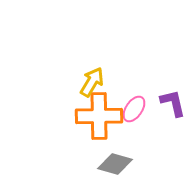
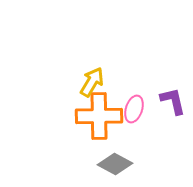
purple L-shape: moved 2 px up
pink ellipse: rotated 16 degrees counterclockwise
gray diamond: rotated 12 degrees clockwise
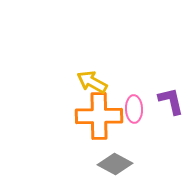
yellow arrow: rotated 92 degrees counterclockwise
purple L-shape: moved 2 px left
pink ellipse: rotated 20 degrees counterclockwise
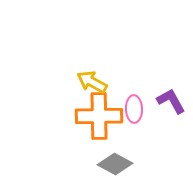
purple L-shape: rotated 16 degrees counterclockwise
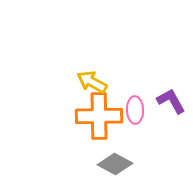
pink ellipse: moved 1 px right, 1 px down
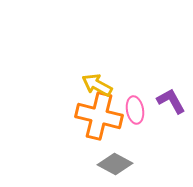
yellow arrow: moved 5 px right, 3 px down
pink ellipse: rotated 8 degrees counterclockwise
orange cross: rotated 15 degrees clockwise
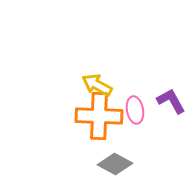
orange cross: rotated 12 degrees counterclockwise
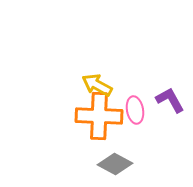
purple L-shape: moved 1 px left, 1 px up
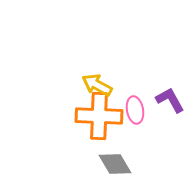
gray diamond: rotated 32 degrees clockwise
